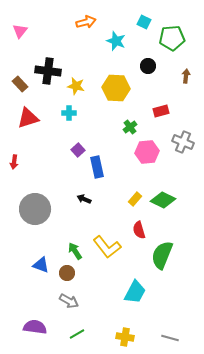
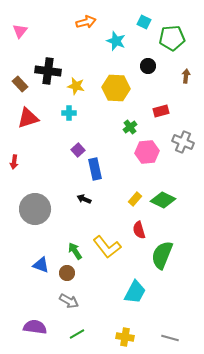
blue rectangle: moved 2 px left, 2 px down
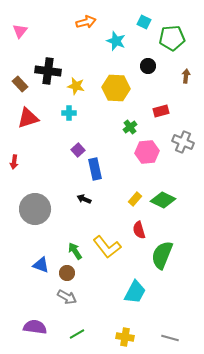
gray arrow: moved 2 px left, 4 px up
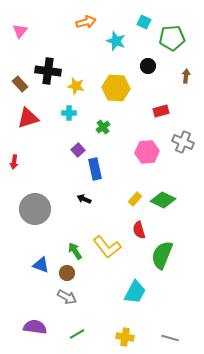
green cross: moved 27 px left
